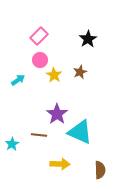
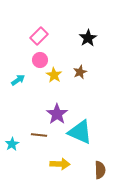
black star: moved 1 px up
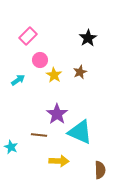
pink rectangle: moved 11 px left
cyan star: moved 1 px left, 3 px down; rotated 16 degrees counterclockwise
yellow arrow: moved 1 px left, 3 px up
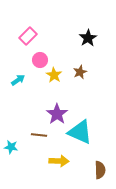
cyan star: rotated 16 degrees counterclockwise
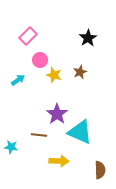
yellow star: rotated 14 degrees counterclockwise
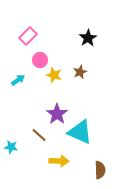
brown line: rotated 35 degrees clockwise
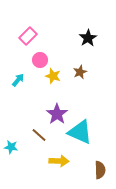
yellow star: moved 1 px left, 1 px down
cyan arrow: rotated 16 degrees counterclockwise
